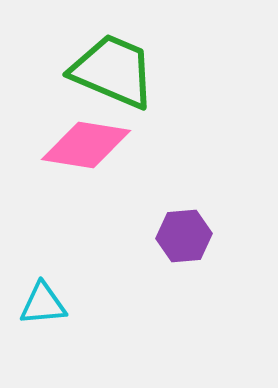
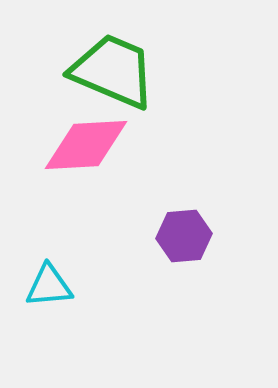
pink diamond: rotated 12 degrees counterclockwise
cyan triangle: moved 6 px right, 18 px up
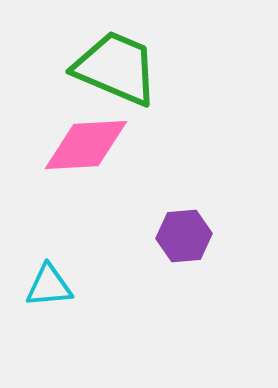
green trapezoid: moved 3 px right, 3 px up
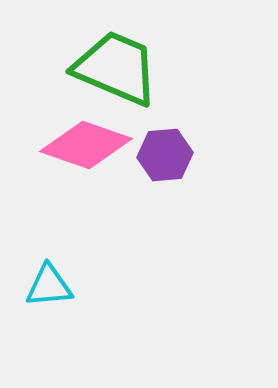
pink diamond: rotated 22 degrees clockwise
purple hexagon: moved 19 px left, 81 px up
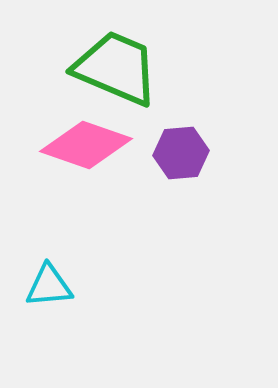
purple hexagon: moved 16 px right, 2 px up
